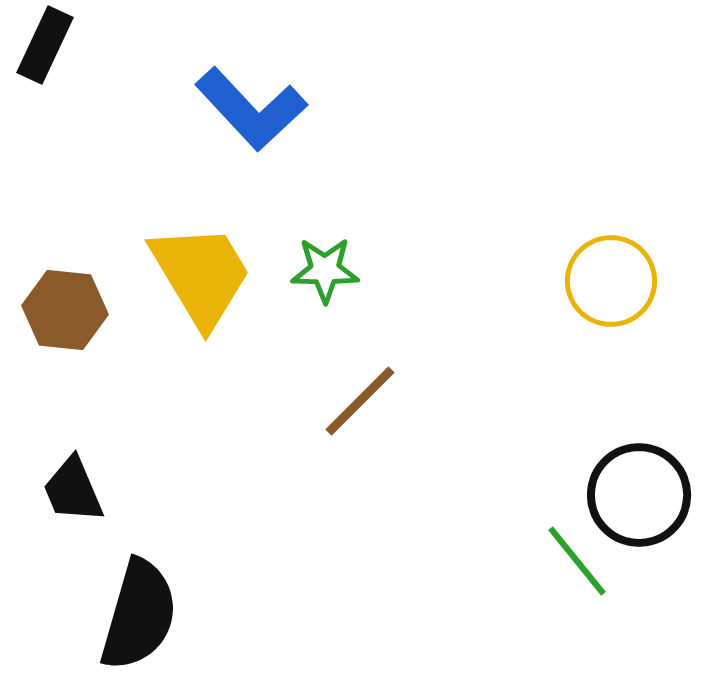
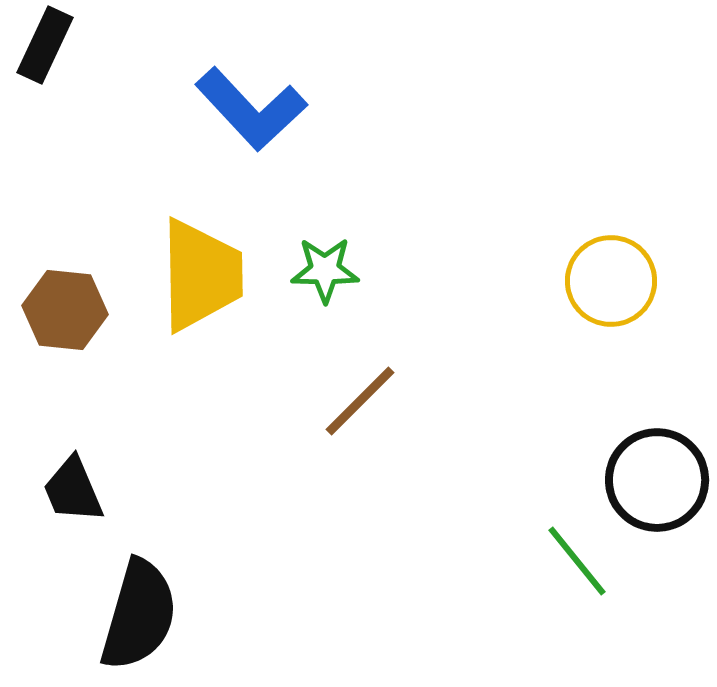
yellow trapezoid: rotated 30 degrees clockwise
black circle: moved 18 px right, 15 px up
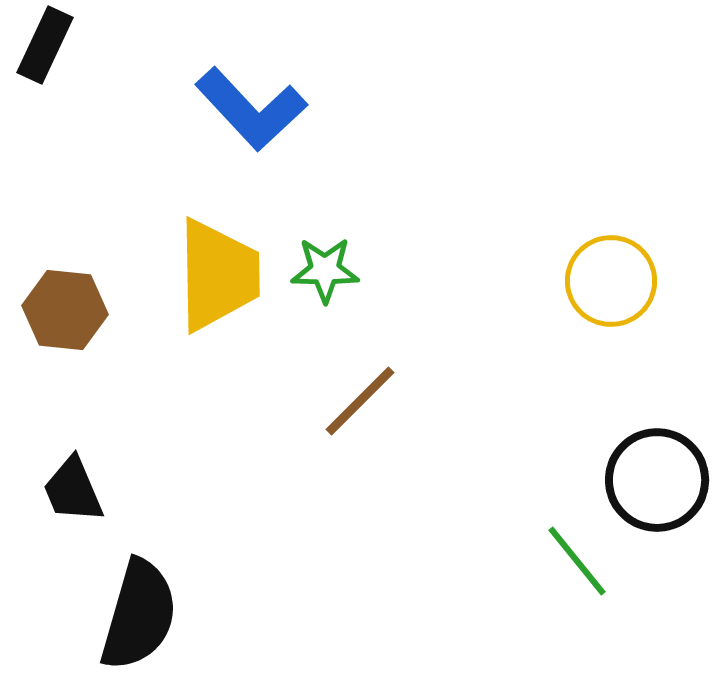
yellow trapezoid: moved 17 px right
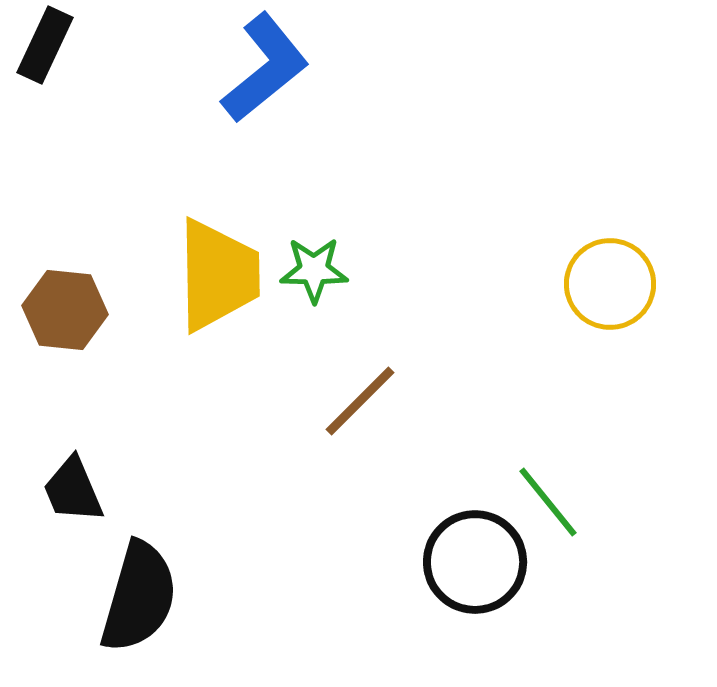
blue L-shape: moved 14 px right, 41 px up; rotated 86 degrees counterclockwise
green star: moved 11 px left
yellow circle: moved 1 px left, 3 px down
black circle: moved 182 px left, 82 px down
green line: moved 29 px left, 59 px up
black semicircle: moved 18 px up
